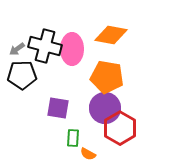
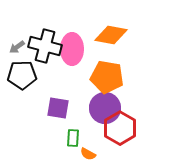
gray arrow: moved 2 px up
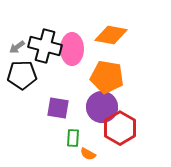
purple circle: moved 3 px left, 1 px up
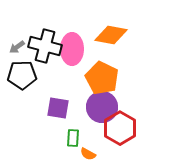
orange pentagon: moved 5 px left, 1 px down; rotated 16 degrees clockwise
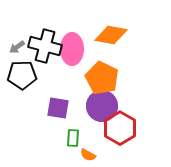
purple circle: moved 1 px up
orange semicircle: moved 1 px down
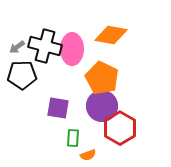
orange semicircle: rotated 49 degrees counterclockwise
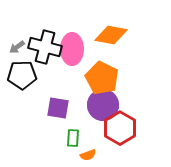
black cross: moved 1 px down
purple circle: moved 1 px right, 1 px up
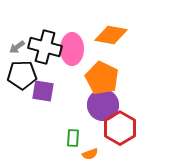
purple square: moved 15 px left, 17 px up
orange semicircle: moved 2 px right, 1 px up
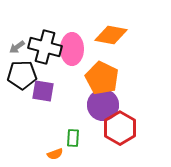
orange semicircle: moved 35 px left
